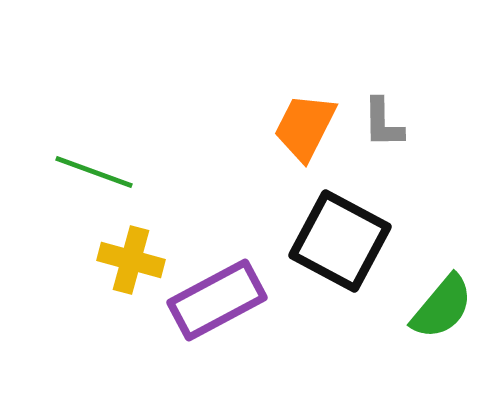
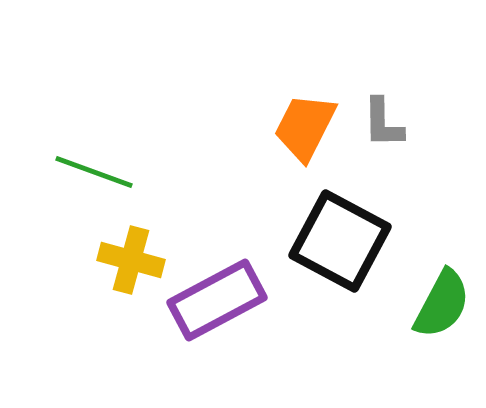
green semicircle: moved 3 px up; rotated 12 degrees counterclockwise
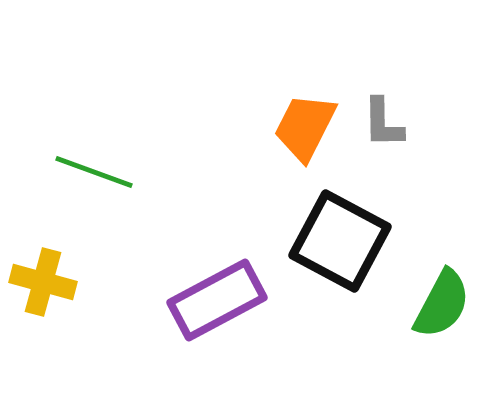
yellow cross: moved 88 px left, 22 px down
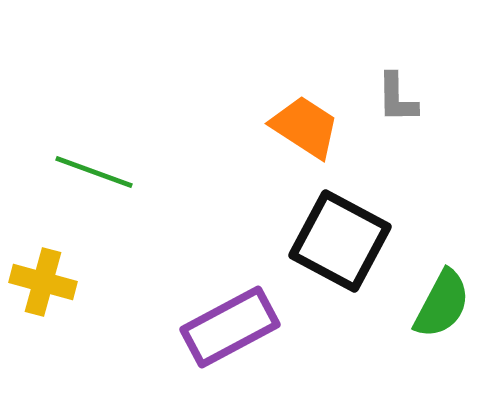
gray L-shape: moved 14 px right, 25 px up
orange trapezoid: rotated 96 degrees clockwise
purple rectangle: moved 13 px right, 27 px down
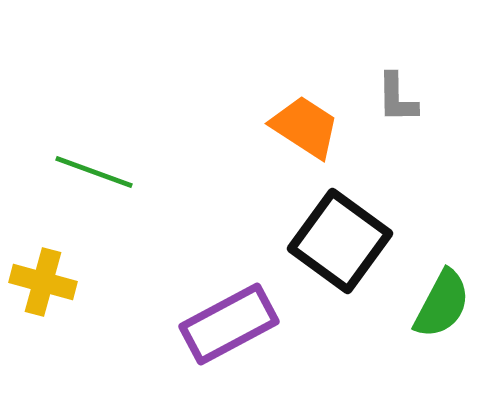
black square: rotated 8 degrees clockwise
purple rectangle: moved 1 px left, 3 px up
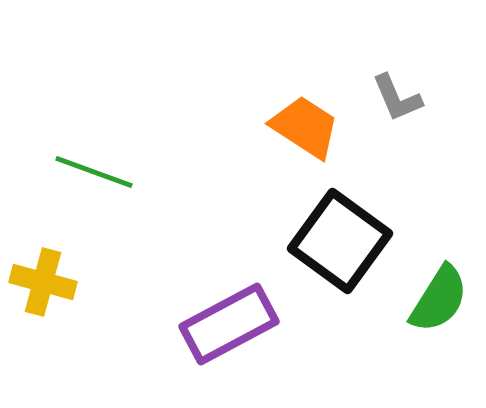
gray L-shape: rotated 22 degrees counterclockwise
green semicircle: moved 3 px left, 5 px up; rotated 4 degrees clockwise
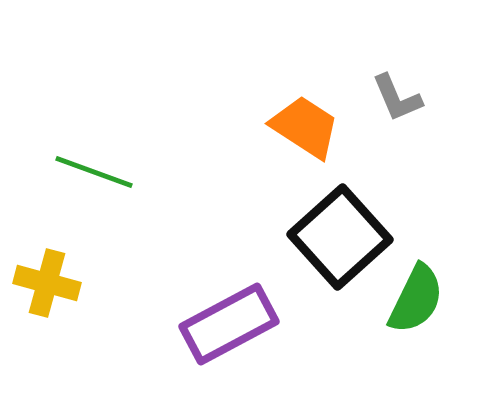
black square: moved 4 px up; rotated 12 degrees clockwise
yellow cross: moved 4 px right, 1 px down
green semicircle: moved 23 px left; rotated 6 degrees counterclockwise
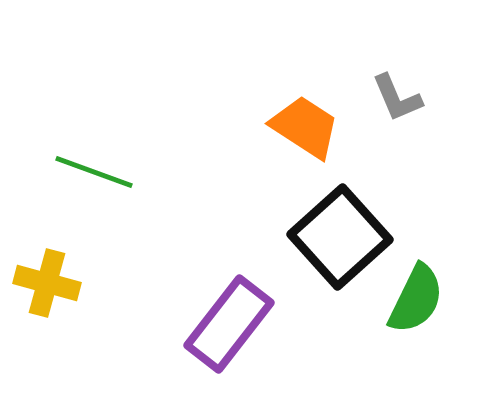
purple rectangle: rotated 24 degrees counterclockwise
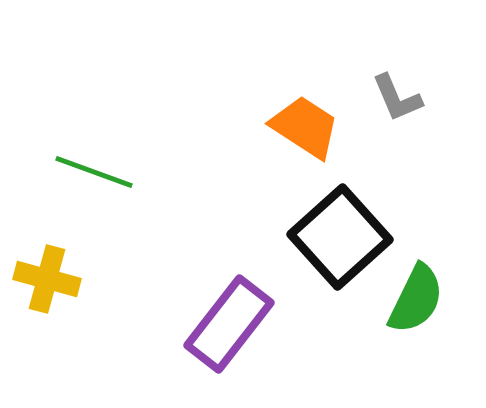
yellow cross: moved 4 px up
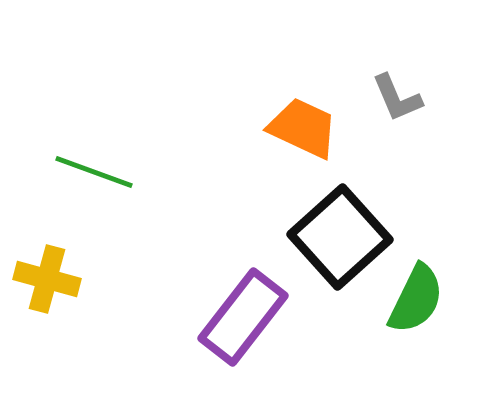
orange trapezoid: moved 2 px left, 1 px down; rotated 8 degrees counterclockwise
purple rectangle: moved 14 px right, 7 px up
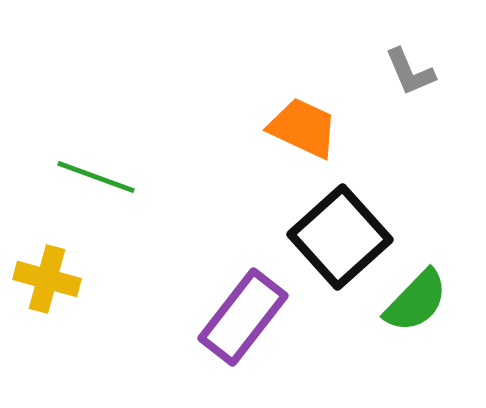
gray L-shape: moved 13 px right, 26 px up
green line: moved 2 px right, 5 px down
green semicircle: moved 2 px down; rotated 18 degrees clockwise
